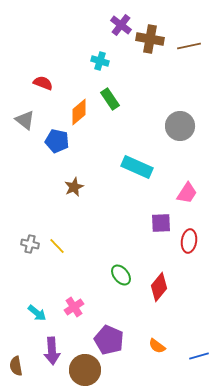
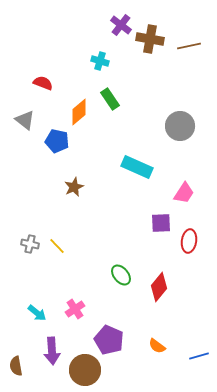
pink trapezoid: moved 3 px left
pink cross: moved 1 px right, 2 px down
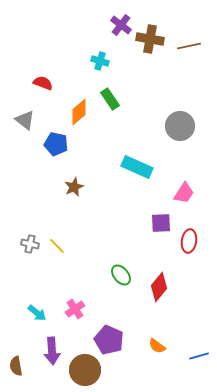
blue pentagon: moved 1 px left, 3 px down
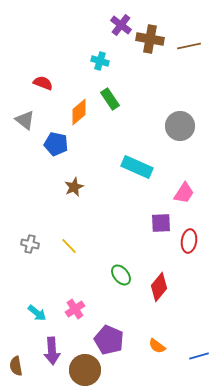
yellow line: moved 12 px right
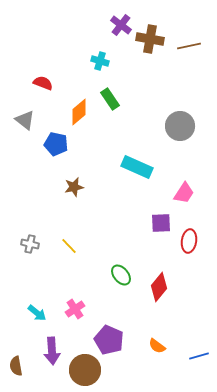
brown star: rotated 12 degrees clockwise
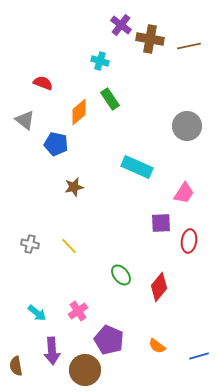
gray circle: moved 7 px right
pink cross: moved 3 px right, 2 px down
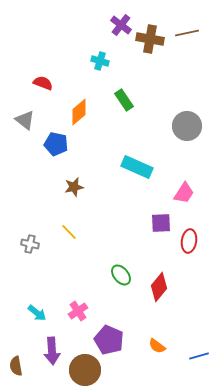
brown line: moved 2 px left, 13 px up
green rectangle: moved 14 px right, 1 px down
yellow line: moved 14 px up
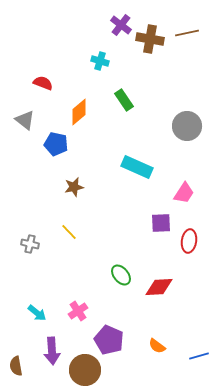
red diamond: rotated 48 degrees clockwise
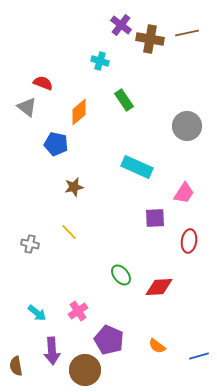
gray triangle: moved 2 px right, 13 px up
purple square: moved 6 px left, 5 px up
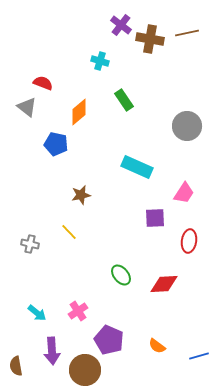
brown star: moved 7 px right, 8 px down
red diamond: moved 5 px right, 3 px up
